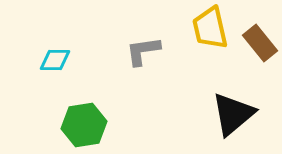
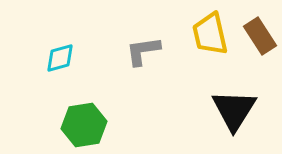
yellow trapezoid: moved 6 px down
brown rectangle: moved 7 px up; rotated 6 degrees clockwise
cyan diamond: moved 5 px right, 2 px up; rotated 16 degrees counterclockwise
black triangle: moved 1 px right, 4 px up; rotated 18 degrees counterclockwise
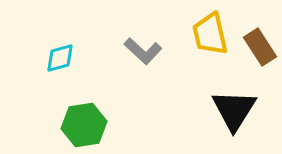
brown rectangle: moved 11 px down
gray L-shape: rotated 129 degrees counterclockwise
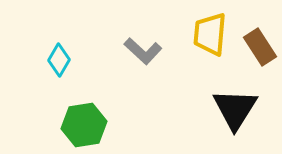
yellow trapezoid: rotated 18 degrees clockwise
cyan diamond: moved 1 px left, 2 px down; rotated 44 degrees counterclockwise
black triangle: moved 1 px right, 1 px up
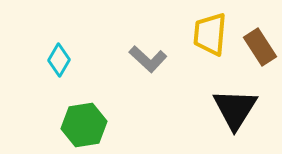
gray L-shape: moved 5 px right, 8 px down
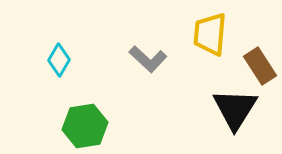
brown rectangle: moved 19 px down
green hexagon: moved 1 px right, 1 px down
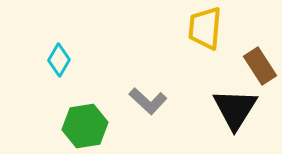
yellow trapezoid: moved 5 px left, 6 px up
gray L-shape: moved 42 px down
